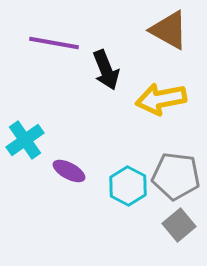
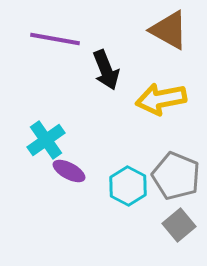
purple line: moved 1 px right, 4 px up
cyan cross: moved 21 px right
gray pentagon: rotated 15 degrees clockwise
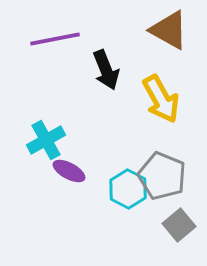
purple line: rotated 21 degrees counterclockwise
yellow arrow: rotated 108 degrees counterclockwise
cyan cross: rotated 6 degrees clockwise
gray pentagon: moved 14 px left
cyan hexagon: moved 3 px down
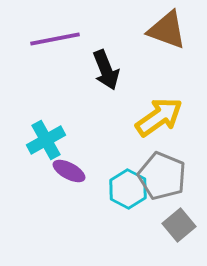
brown triangle: moved 2 px left; rotated 9 degrees counterclockwise
yellow arrow: moved 2 px left, 18 px down; rotated 96 degrees counterclockwise
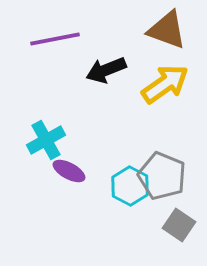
black arrow: rotated 90 degrees clockwise
yellow arrow: moved 6 px right, 33 px up
cyan hexagon: moved 2 px right, 3 px up
gray square: rotated 16 degrees counterclockwise
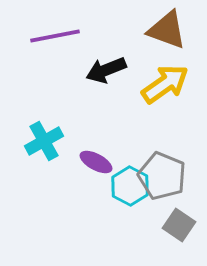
purple line: moved 3 px up
cyan cross: moved 2 px left, 1 px down
purple ellipse: moved 27 px right, 9 px up
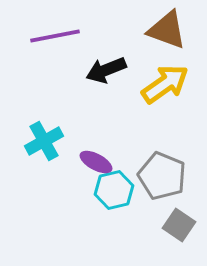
cyan hexagon: moved 16 px left, 4 px down; rotated 18 degrees clockwise
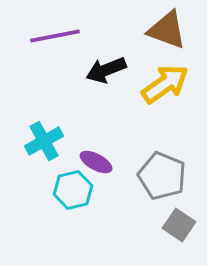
cyan hexagon: moved 41 px left
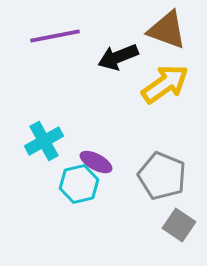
black arrow: moved 12 px right, 13 px up
cyan hexagon: moved 6 px right, 6 px up
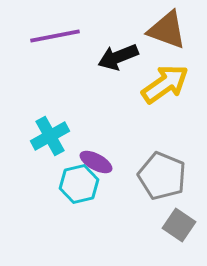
cyan cross: moved 6 px right, 5 px up
